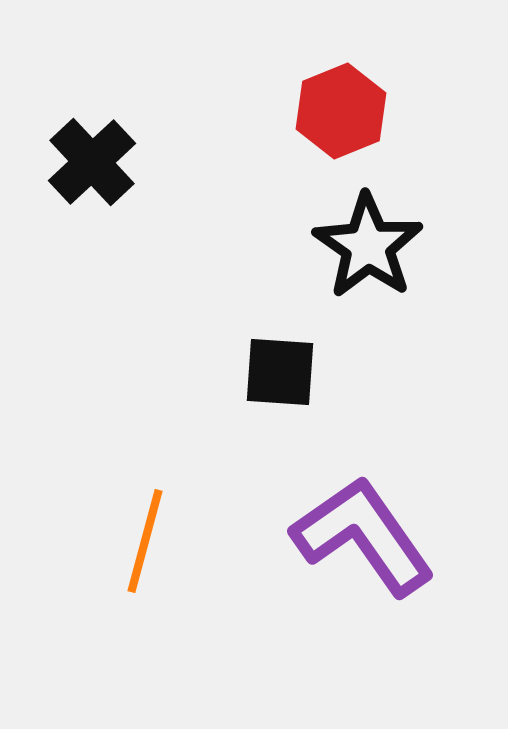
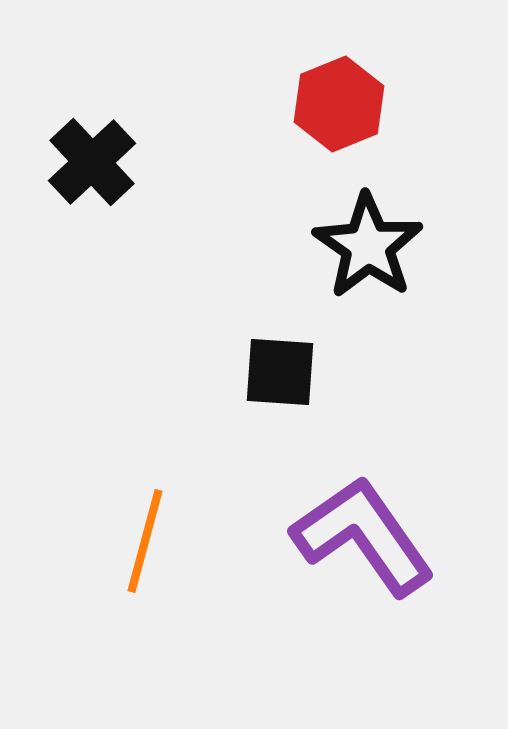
red hexagon: moved 2 px left, 7 px up
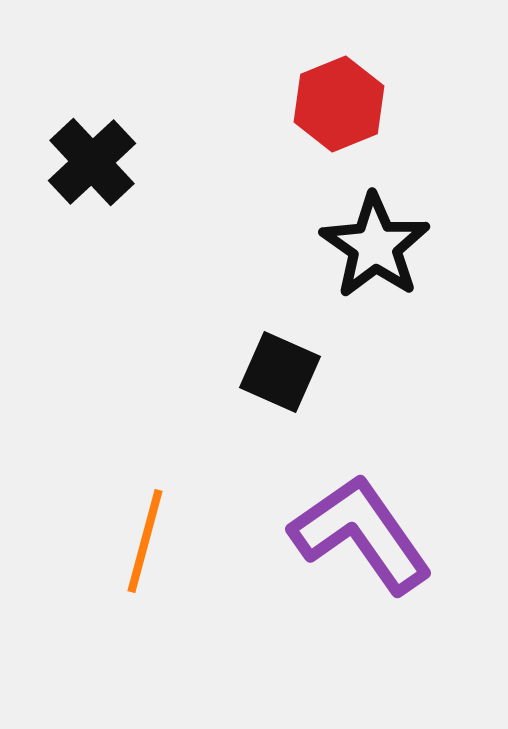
black star: moved 7 px right
black square: rotated 20 degrees clockwise
purple L-shape: moved 2 px left, 2 px up
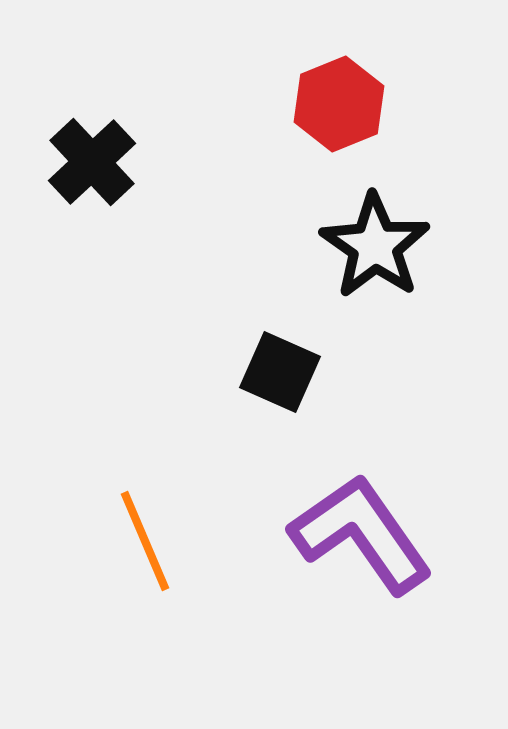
orange line: rotated 38 degrees counterclockwise
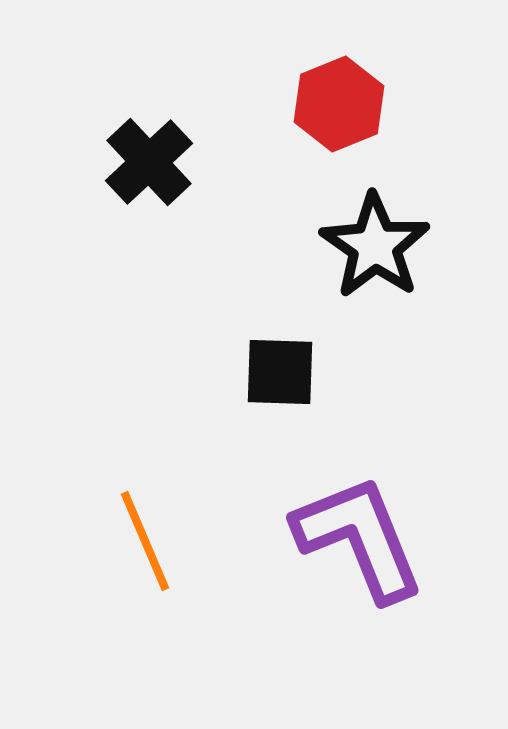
black cross: moved 57 px right
black square: rotated 22 degrees counterclockwise
purple L-shape: moved 2 px left, 4 px down; rotated 13 degrees clockwise
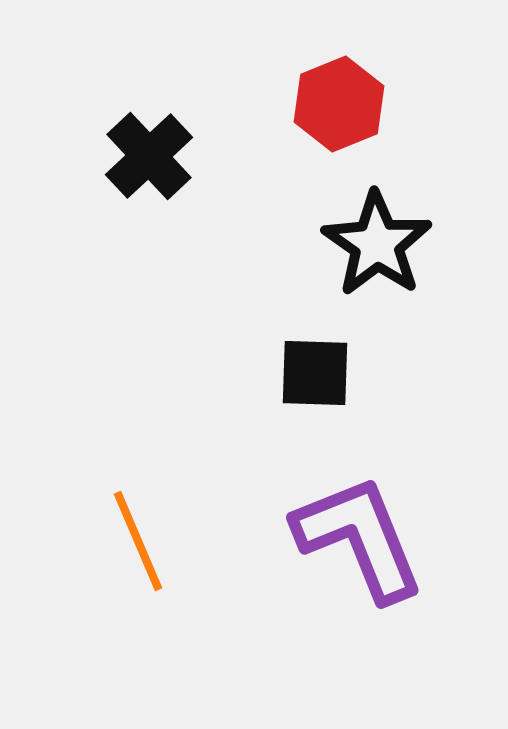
black cross: moved 6 px up
black star: moved 2 px right, 2 px up
black square: moved 35 px right, 1 px down
orange line: moved 7 px left
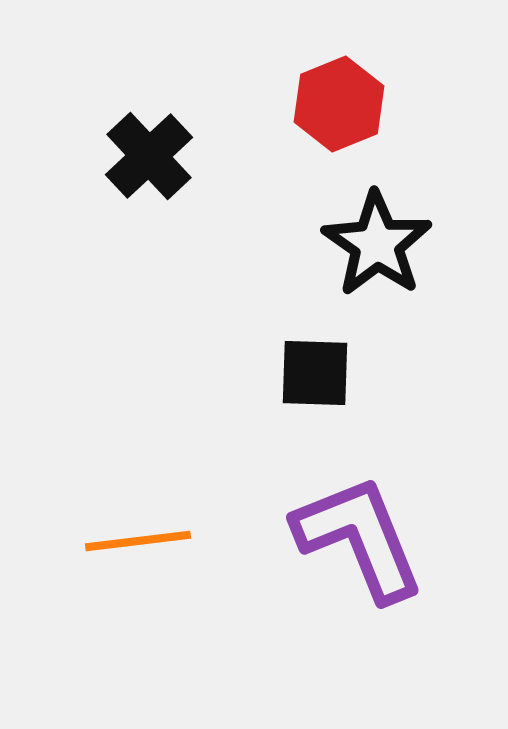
orange line: rotated 74 degrees counterclockwise
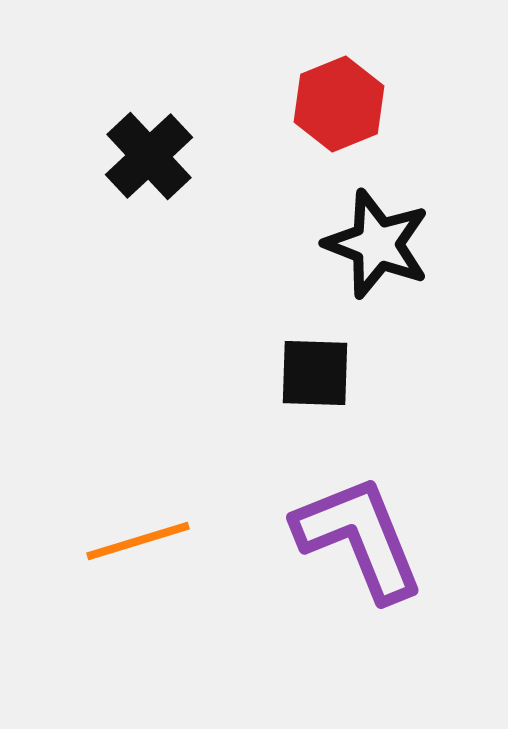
black star: rotated 14 degrees counterclockwise
orange line: rotated 10 degrees counterclockwise
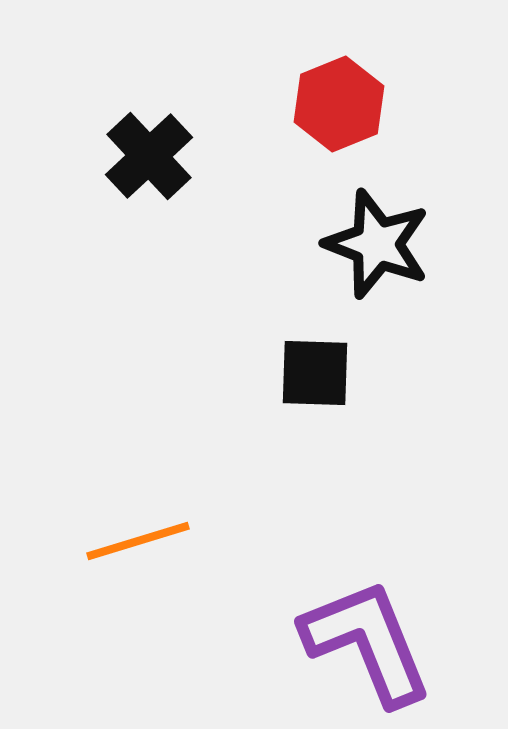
purple L-shape: moved 8 px right, 104 px down
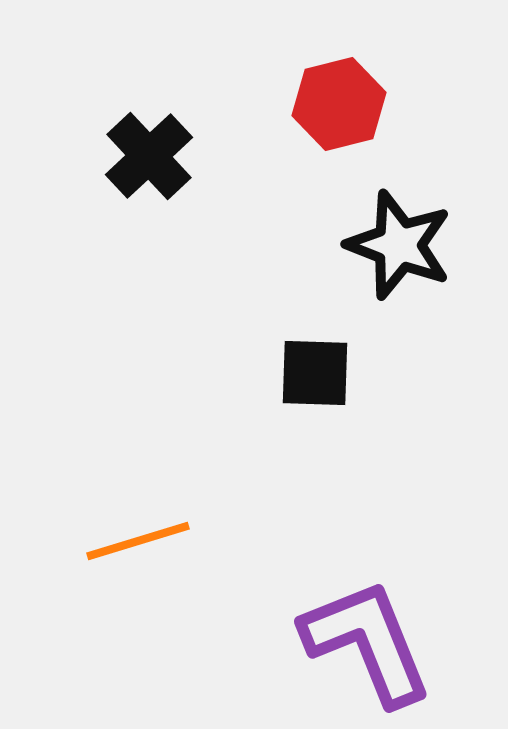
red hexagon: rotated 8 degrees clockwise
black star: moved 22 px right, 1 px down
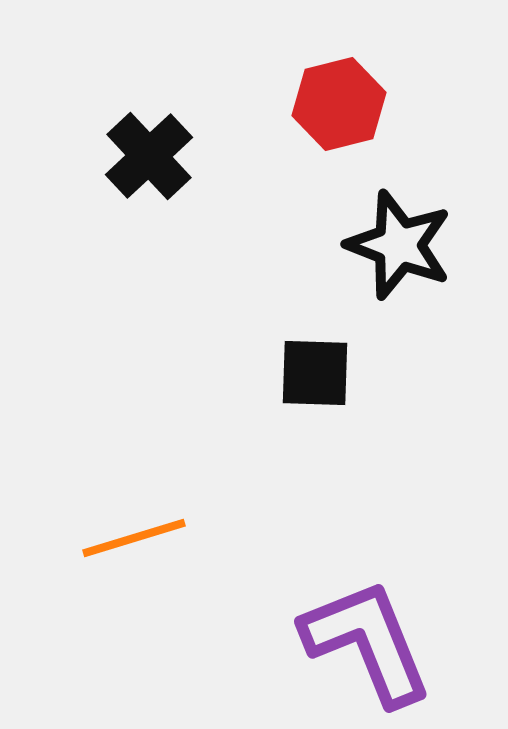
orange line: moved 4 px left, 3 px up
